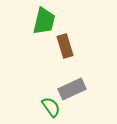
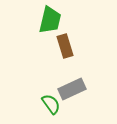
green trapezoid: moved 6 px right, 1 px up
green semicircle: moved 3 px up
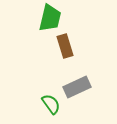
green trapezoid: moved 2 px up
gray rectangle: moved 5 px right, 2 px up
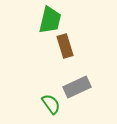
green trapezoid: moved 2 px down
